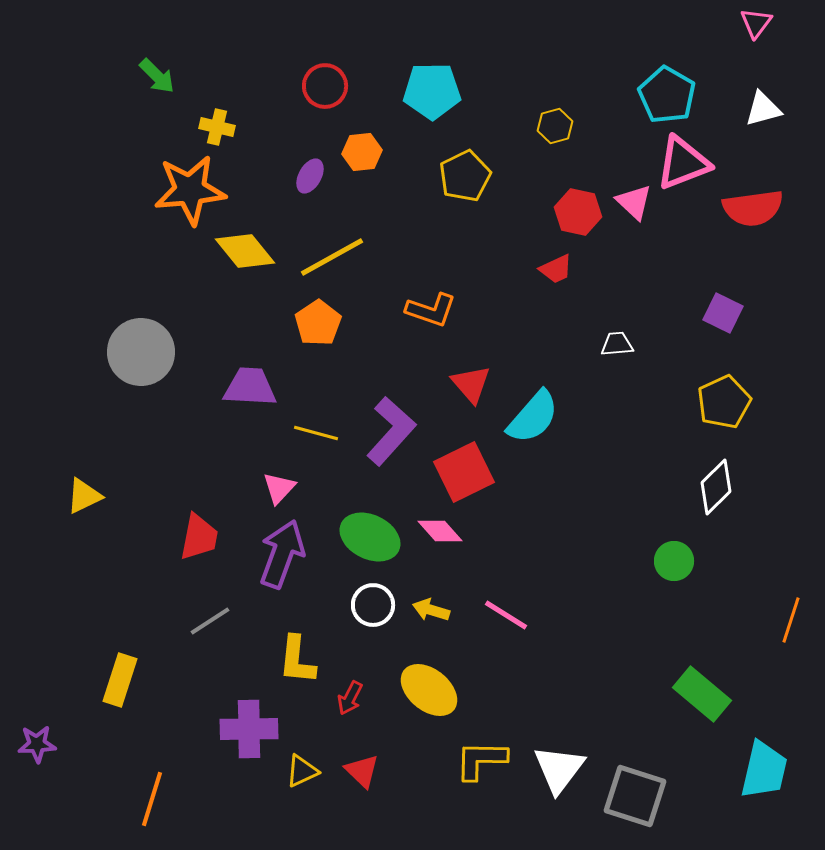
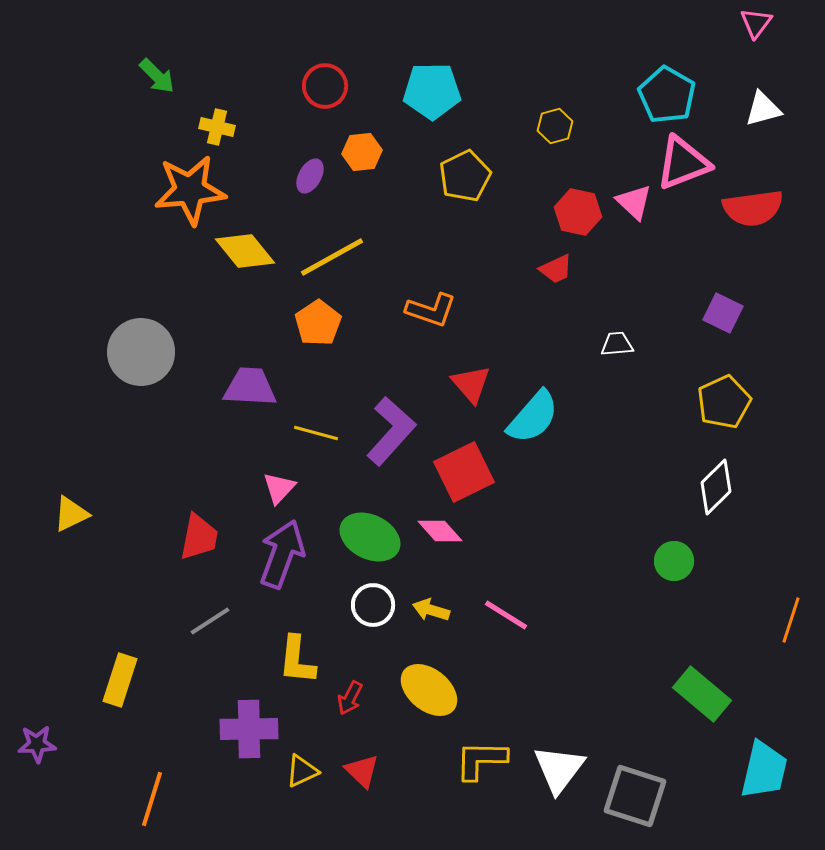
yellow triangle at (84, 496): moved 13 px left, 18 px down
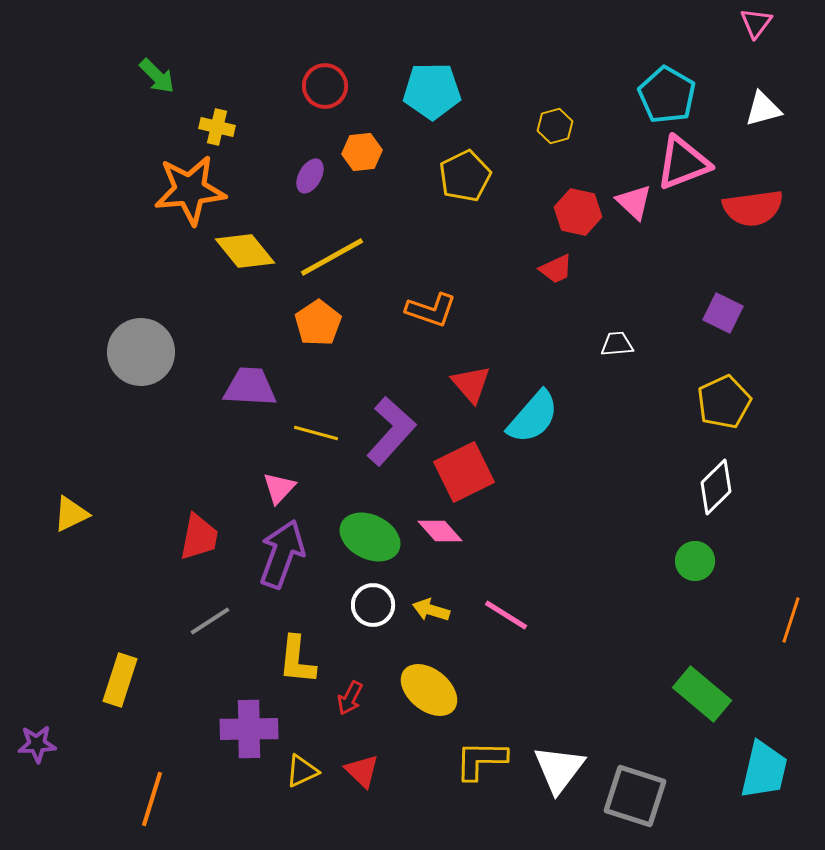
green circle at (674, 561): moved 21 px right
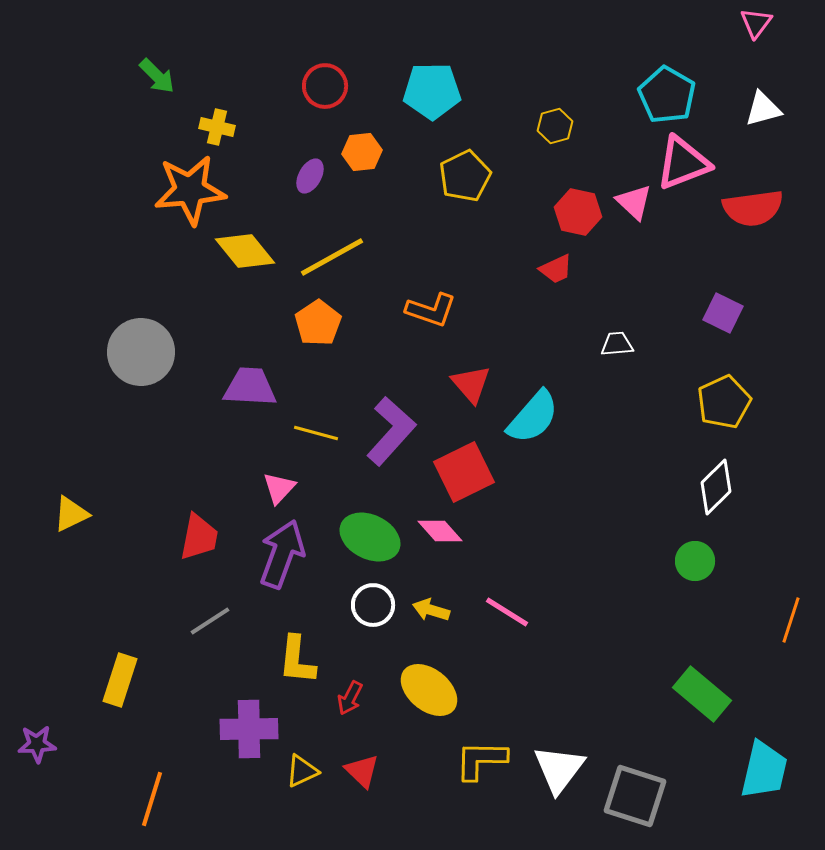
pink line at (506, 615): moved 1 px right, 3 px up
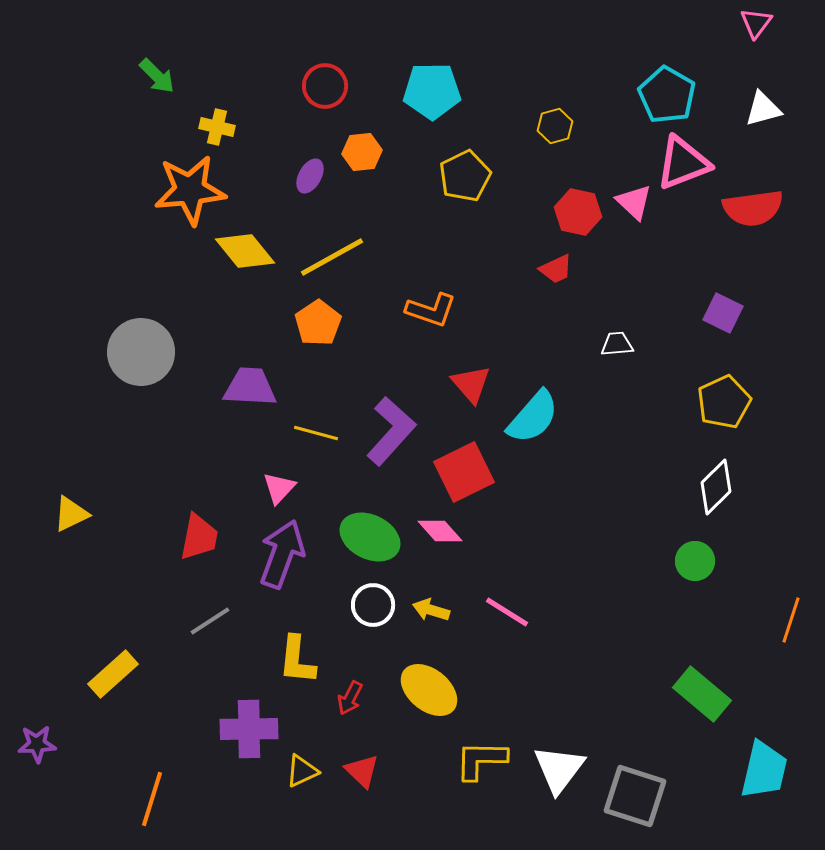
yellow rectangle at (120, 680): moved 7 px left, 6 px up; rotated 30 degrees clockwise
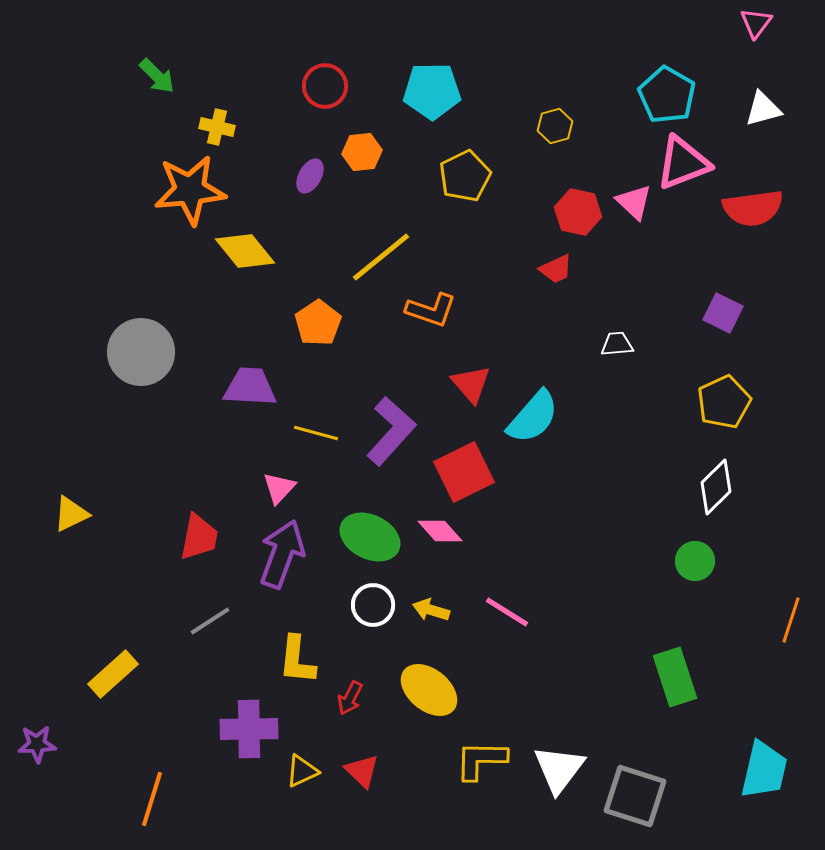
yellow line at (332, 257): moved 49 px right; rotated 10 degrees counterclockwise
green rectangle at (702, 694): moved 27 px left, 17 px up; rotated 32 degrees clockwise
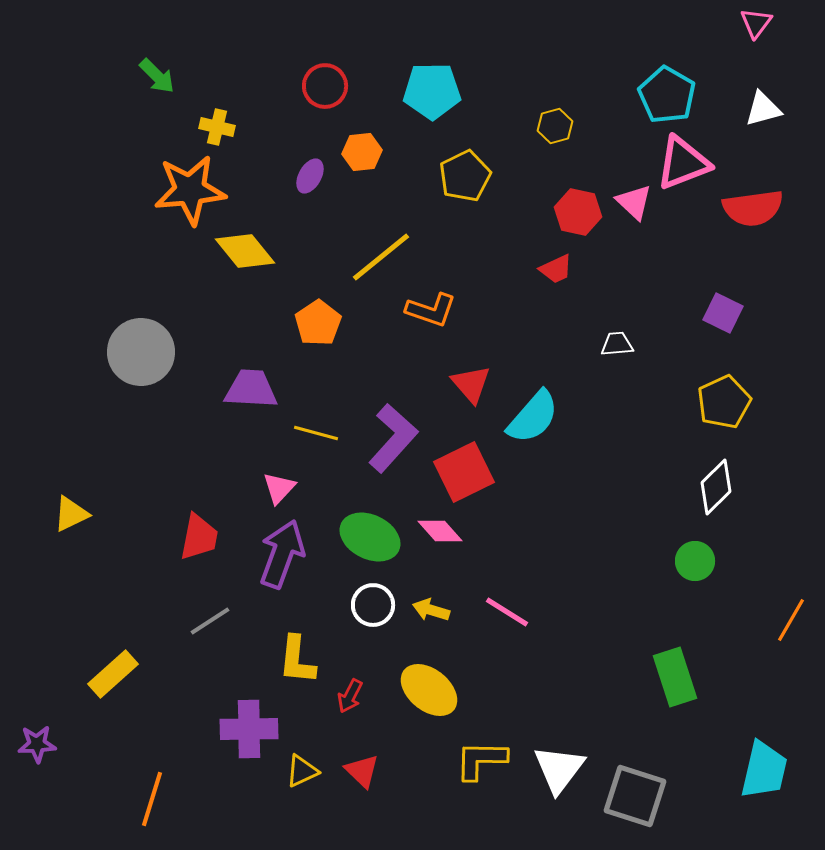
purple trapezoid at (250, 387): moved 1 px right, 2 px down
purple L-shape at (391, 431): moved 2 px right, 7 px down
orange line at (791, 620): rotated 12 degrees clockwise
red arrow at (350, 698): moved 2 px up
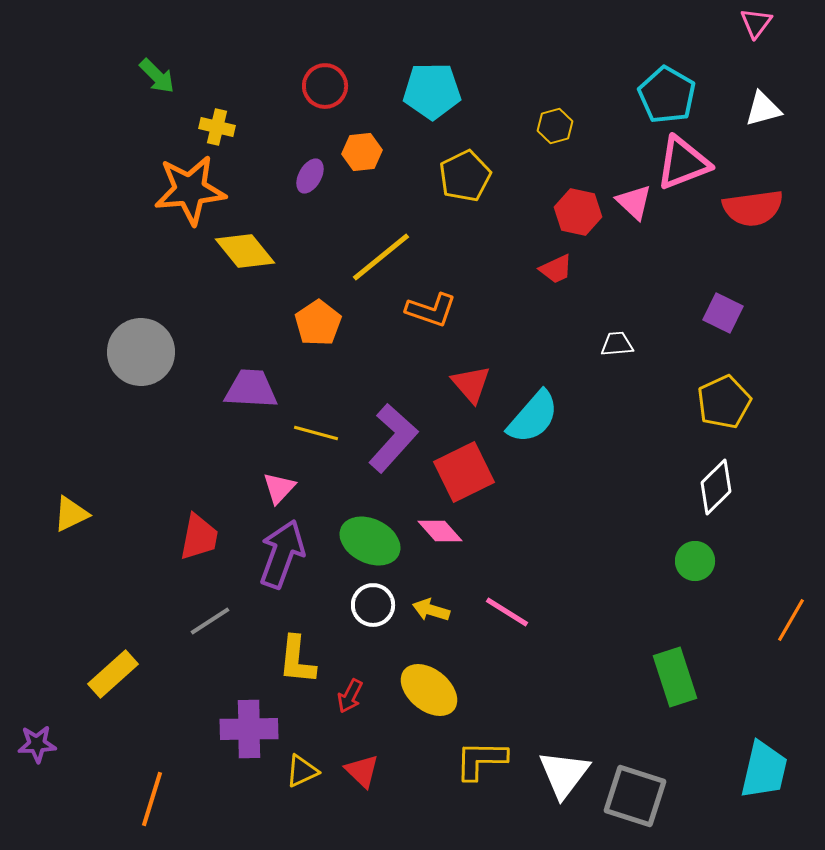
green ellipse at (370, 537): moved 4 px down
white triangle at (559, 769): moved 5 px right, 5 px down
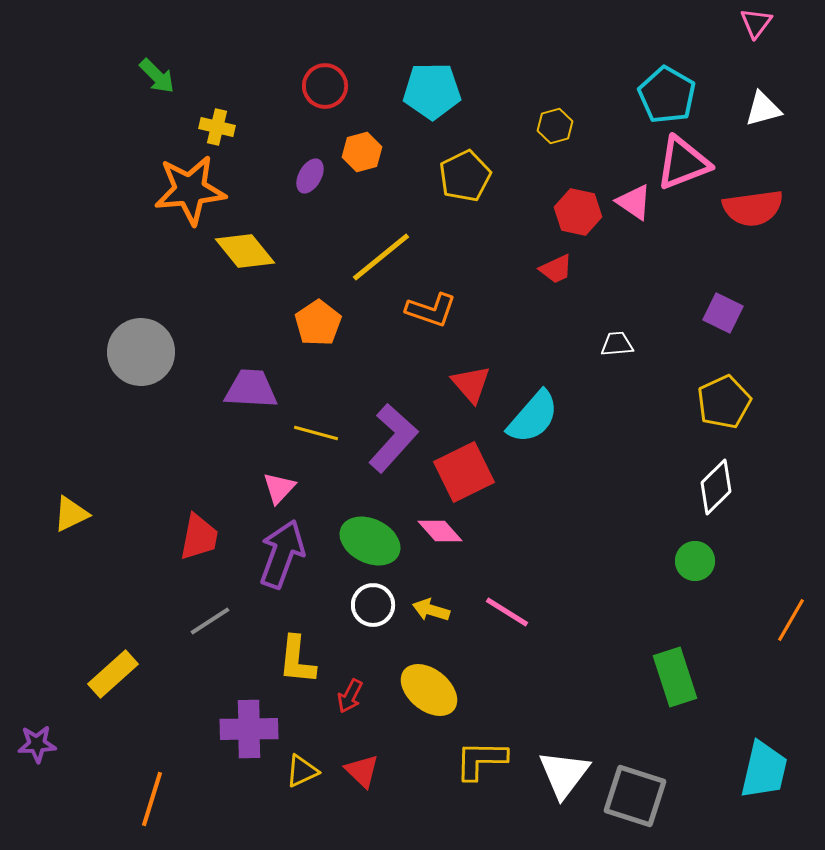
orange hexagon at (362, 152): rotated 9 degrees counterclockwise
pink triangle at (634, 202): rotated 9 degrees counterclockwise
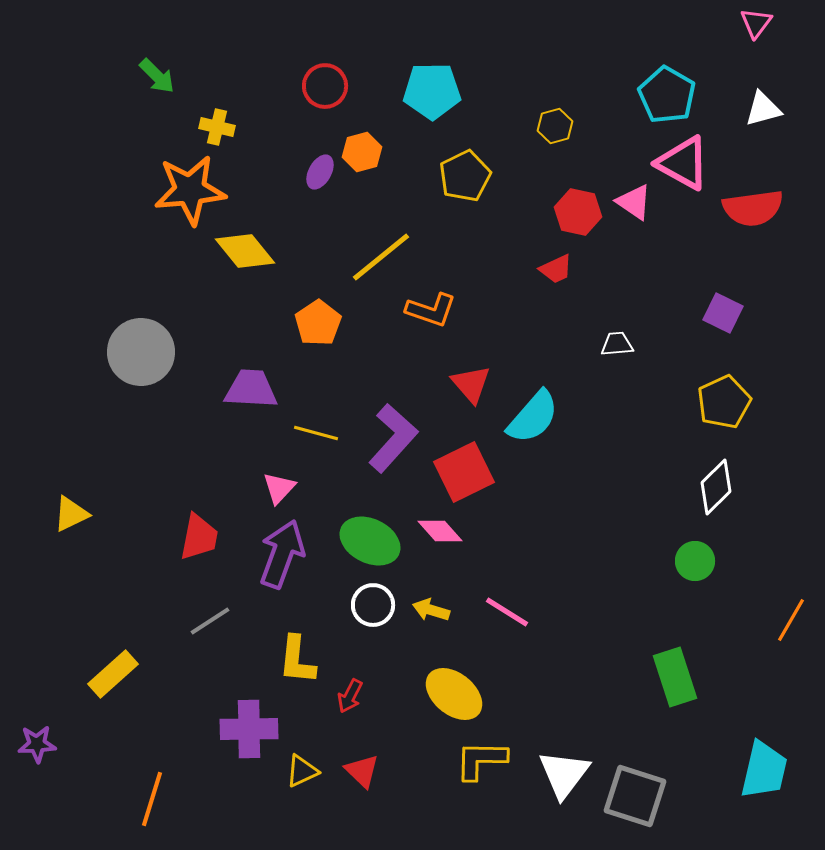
pink triangle at (683, 163): rotated 50 degrees clockwise
purple ellipse at (310, 176): moved 10 px right, 4 px up
yellow ellipse at (429, 690): moved 25 px right, 4 px down
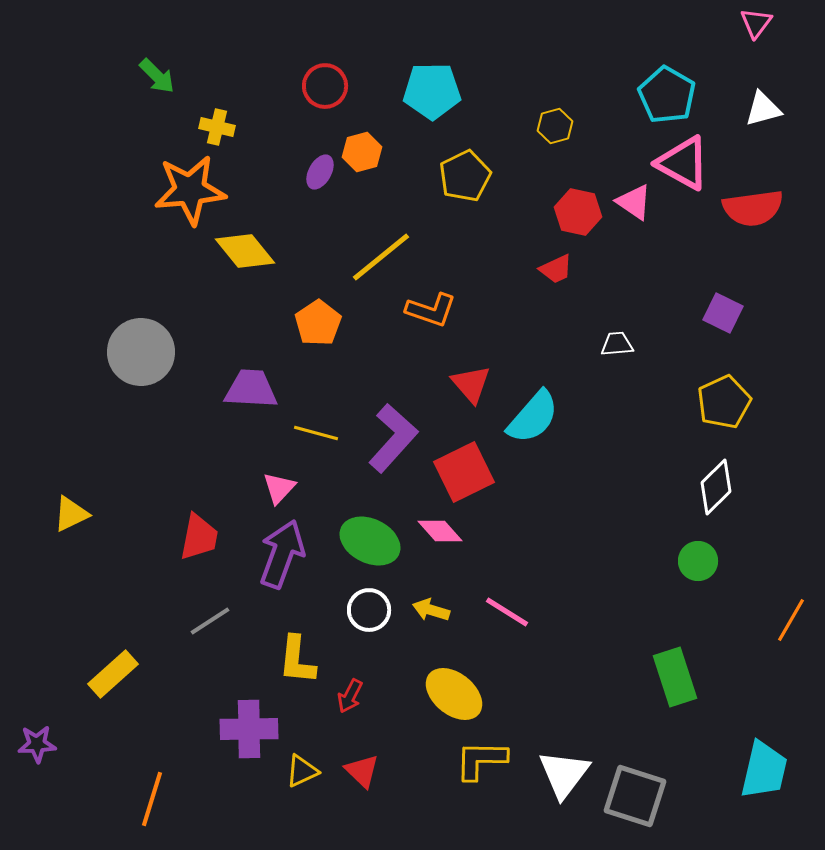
green circle at (695, 561): moved 3 px right
white circle at (373, 605): moved 4 px left, 5 px down
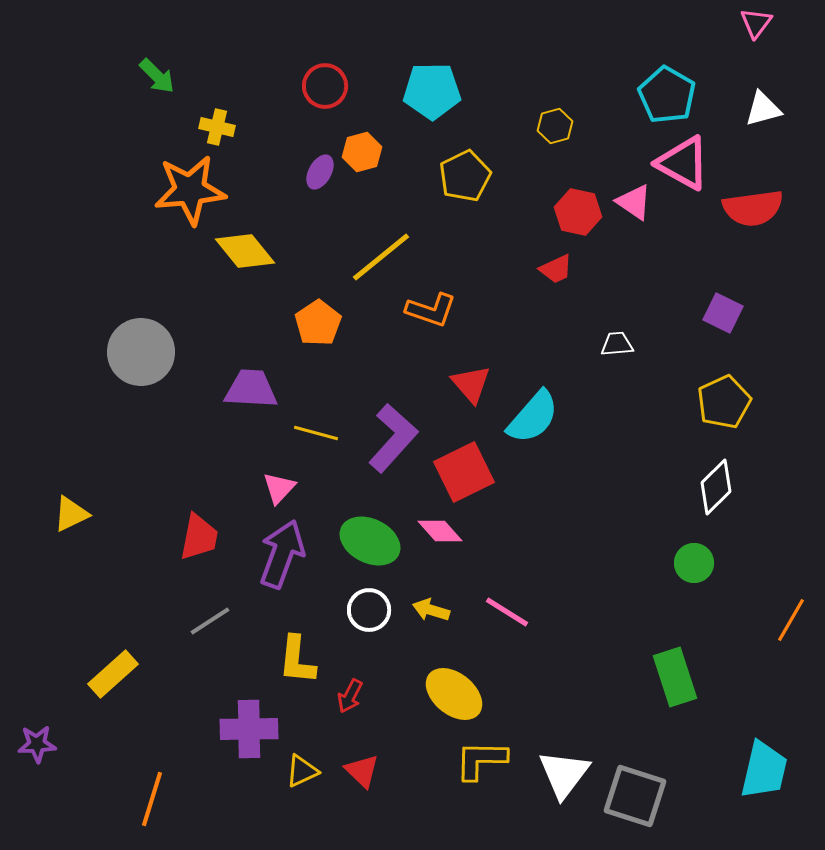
green circle at (698, 561): moved 4 px left, 2 px down
